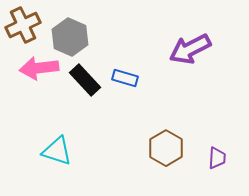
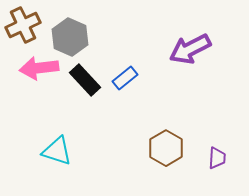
blue rectangle: rotated 55 degrees counterclockwise
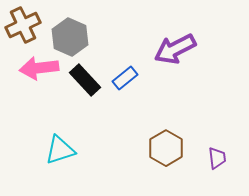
purple arrow: moved 15 px left
cyan triangle: moved 3 px right, 1 px up; rotated 36 degrees counterclockwise
purple trapezoid: rotated 10 degrees counterclockwise
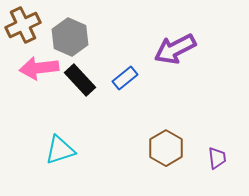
black rectangle: moved 5 px left
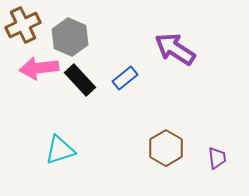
purple arrow: rotated 60 degrees clockwise
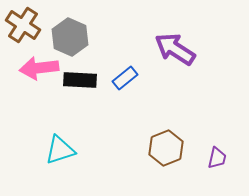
brown cross: rotated 32 degrees counterclockwise
black rectangle: rotated 44 degrees counterclockwise
brown hexagon: rotated 8 degrees clockwise
purple trapezoid: rotated 20 degrees clockwise
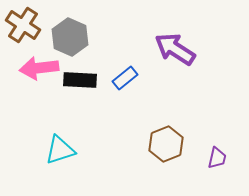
brown hexagon: moved 4 px up
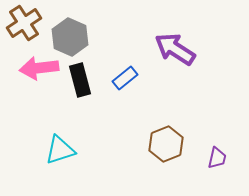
brown cross: moved 1 px right, 2 px up; rotated 24 degrees clockwise
black rectangle: rotated 72 degrees clockwise
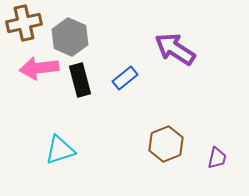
brown cross: rotated 20 degrees clockwise
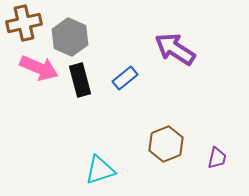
pink arrow: rotated 150 degrees counterclockwise
cyan triangle: moved 40 px right, 20 px down
